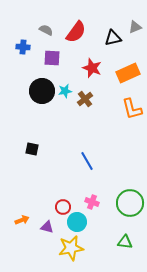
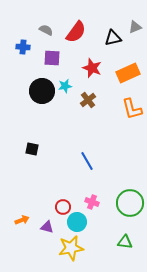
cyan star: moved 5 px up
brown cross: moved 3 px right, 1 px down
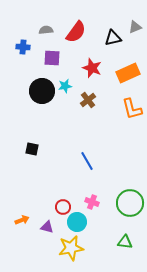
gray semicircle: rotated 32 degrees counterclockwise
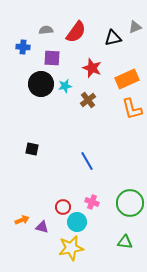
orange rectangle: moved 1 px left, 6 px down
black circle: moved 1 px left, 7 px up
purple triangle: moved 5 px left
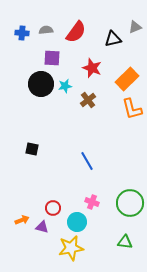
black triangle: moved 1 px down
blue cross: moved 1 px left, 14 px up
orange rectangle: rotated 20 degrees counterclockwise
red circle: moved 10 px left, 1 px down
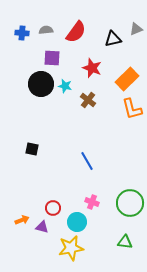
gray triangle: moved 1 px right, 2 px down
cyan star: rotated 24 degrees clockwise
brown cross: rotated 14 degrees counterclockwise
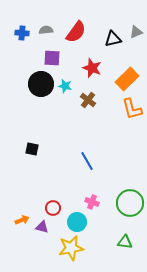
gray triangle: moved 3 px down
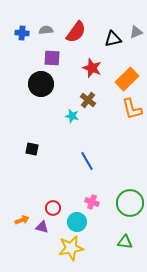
cyan star: moved 7 px right, 30 px down
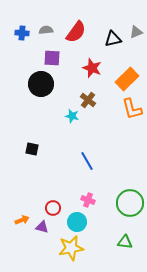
pink cross: moved 4 px left, 2 px up
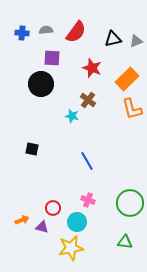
gray triangle: moved 9 px down
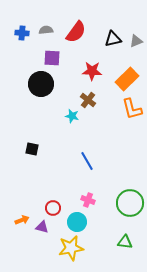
red star: moved 3 px down; rotated 18 degrees counterclockwise
